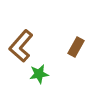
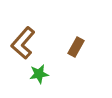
brown L-shape: moved 2 px right, 3 px up
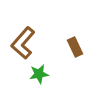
brown rectangle: moved 1 px left; rotated 54 degrees counterclockwise
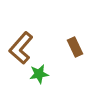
brown L-shape: moved 2 px left, 5 px down
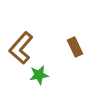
green star: moved 1 px down
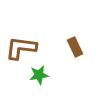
brown L-shape: rotated 56 degrees clockwise
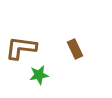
brown rectangle: moved 2 px down
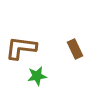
green star: moved 2 px left, 1 px down
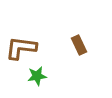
brown rectangle: moved 4 px right, 4 px up
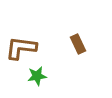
brown rectangle: moved 1 px left, 1 px up
